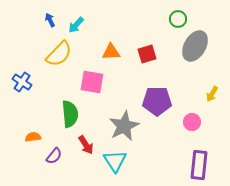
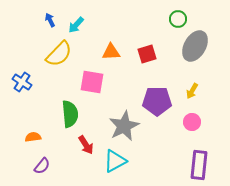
yellow arrow: moved 20 px left, 3 px up
purple semicircle: moved 12 px left, 10 px down
cyan triangle: rotated 35 degrees clockwise
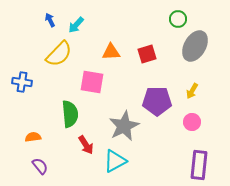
blue cross: rotated 24 degrees counterclockwise
purple semicircle: moved 2 px left; rotated 78 degrees counterclockwise
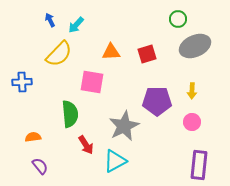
gray ellipse: rotated 36 degrees clockwise
blue cross: rotated 12 degrees counterclockwise
yellow arrow: rotated 28 degrees counterclockwise
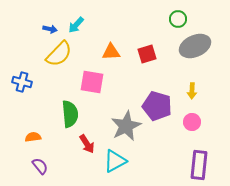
blue arrow: moved 9 px down; rotated 128 degrees clockwise
blue cross: rotated 18 degrees clockwise
purple pentagon: moved 5 px down; rotated 16 degrees clockwise
gray star: moved 2 px right
red arrow: moved 1 px right, 1 px up
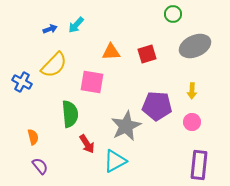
green circle: moved 5 px left, 5 px up
blue arrow: rotated 32 degrees counterclockwise
yellow semicircle: moved 5 px left, 11 px down
blue cross: rotated 12 degrees clockwise
purple pentagon: rotated 12 degrees counterclockwise
orange semicircle: rotated 84 degrees clockwise
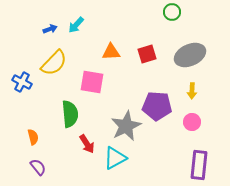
green circle: moved 1 px left, 2 px up
gray ellipse: moved 5 px left, 9 px down
yellow semicircle: moved 2 px up
cyan triangle: moved 3 px up
purple semicircle: moved 2 px left, 1 px down
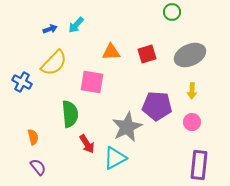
gray star: moved 1 px right, 1 px down
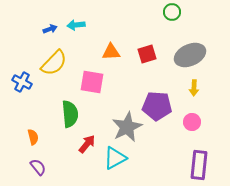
cyan arrow: rotated 42 degrees clockwise
yellow arrow: moved 2 px right, 3 px up
red arrow: rotated 108 degrees counterclockwise
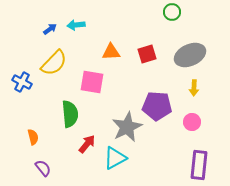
blue arrow: rotated 16 degrees counterclockwise
purple semicircle: moved 5 px right, 1 px down
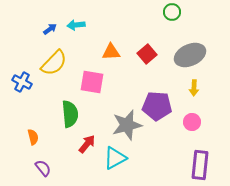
red square: rotated 24 degrees counterclockwise
gray star: moved 2 px up; rotated 12 degrees clockwise
purple rectangle: moved 1 px right
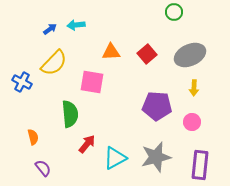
green circle: moved 2 px right
gray star: moved 29 px right, 32 px down
